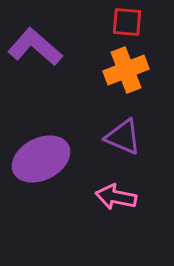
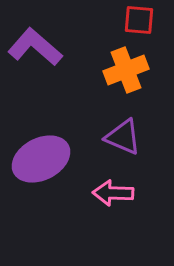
red square: moved 12 px right, 2 px up
pink arrow: moved 3 px left, 4 px up; rotated 9 degrees counterclockwise
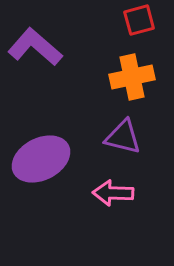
red square: rotated 20 degrees counterclockwise
orange cross: moved 6 px right, 7 px down; rotated 9 degrees clockwise
purple triangle: rotated 9 degrees counterclockwise
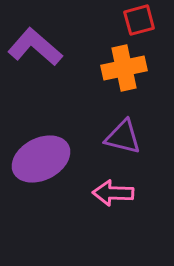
orange cross: moved 8 px left, 9 px up
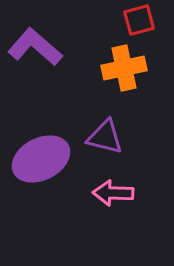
purple triangle: moved 18 px left
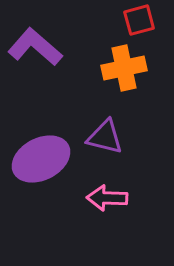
pink arrow: moved 6 px left, 5 px down
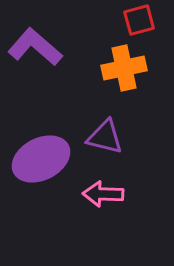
pink arrow: moved 4 px left, 4 px up
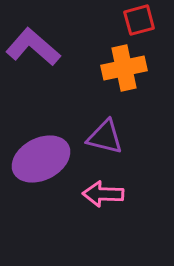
purple L-shape: moved 2 px left
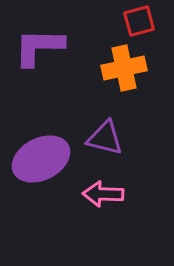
red square: moved 1 px down
purple L-shape: moved 6 px right; rotated 40 degrees counterclockwise
purple triangle: moved 1 px down
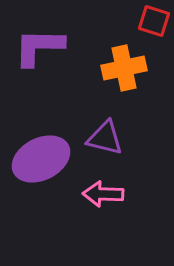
red square: moved 15 px right; rotated 32 degrees clockwise
